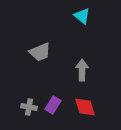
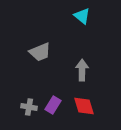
red diamond: moved 1 px left, 1 px up
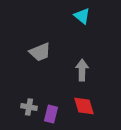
purple rectangle: moved 2 px left, 9 px down; rotated 18 degrees counterclockwise
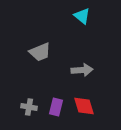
gray arrow: rotated 85 degrees clockwise
purple rectangle: moved 5 px right, 7 px up
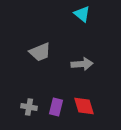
cyan triangle: moved 2 px up
gray arrow: moved 6 px up
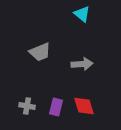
gray cross: moved 2 px left, 1 px up
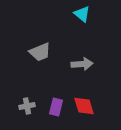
gray cross: rotated 21 degrees counterclockwise
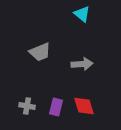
gray cross: rotated 21 degrees clockwise
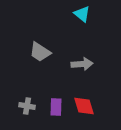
gray trapezoid: rotated 55 degrees clockwise
purple rectangle: rotated 12 degrees counterclockwise
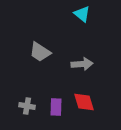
red diamond: moved 4 px up
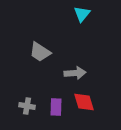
cyan triangle: rotated 30 degrees clockwise
gray arrow: moved 7 px left, 9 px down
